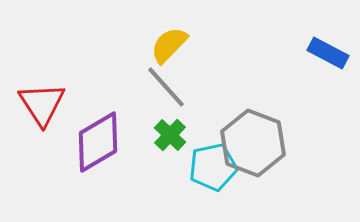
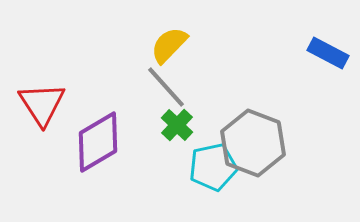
green cross: moved 7 px right, 10 px up
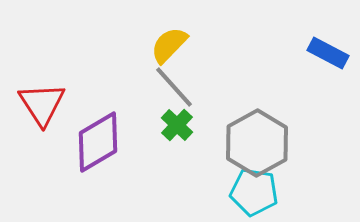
gray line: moved 8 px right
gray hexagon: moved 4 px right; rotated 10 degrees clockwise
cyan pentagon: moved 41 px right, 25 px down; rotated 21 degrees clockwise
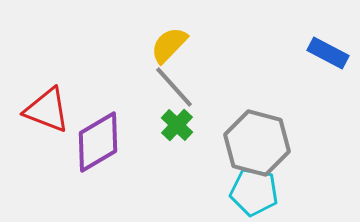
red triangle: moved 5 px right, 6 px down; rotated 36 degrees counterclockwise
gray hexagon: rotated 16 degrees counterclockwise
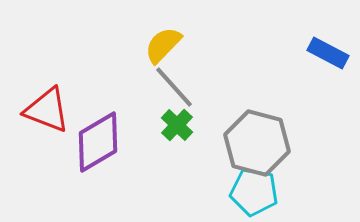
yellow semicircle: moved 6 px left
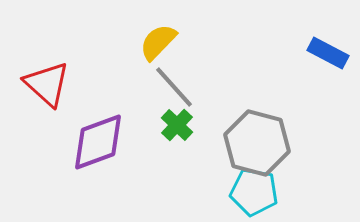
yellow semicircle: moved 5 px left, 3 px up
red triangle: moved 26 px up; rotated 21 degrees clockwise
purple diamond: rotated 10 degrees clockwise
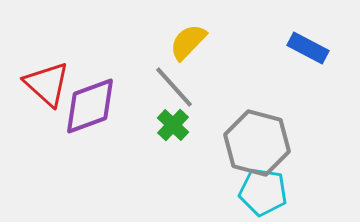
yellow semicircle: moved 30 px right
blue rectangle: moved 20 px left, 5 px up
green cross: moved 4 px left
purple diamond: moved 8 px left, 36 px up
cyan pentagon: moved 9 px right
